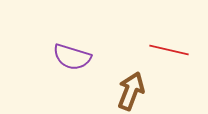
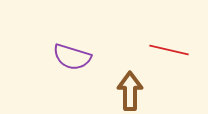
brown arrow: moved 1 px left; rotated 21 degrees counterclockwise
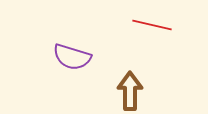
red line: moved 17 px left, 25 px up
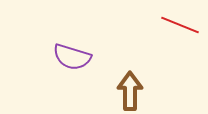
red line: moved 28 px right; rotated 9 degrees clockwise
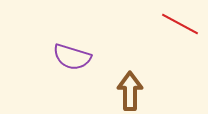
red line: moved 1 px up; rotated 6 degrees clockwise
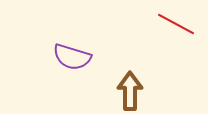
red line: moved 4 px left
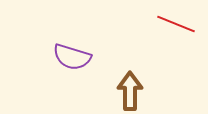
red line: rotated 6 degrees counterclockwise
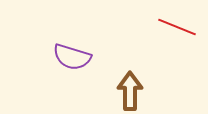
red line: moved 1 px right, 3 px down
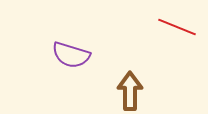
purple semicircle: moved 1 px left, 2 px up
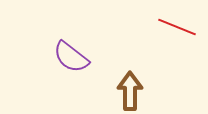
purple semicircle: moved 2 px down; rotated 21 degrees clockwise
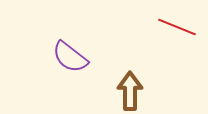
purple semicircle: moved 1 px left
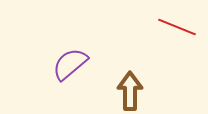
purple semicircle: moved 7 px down; rotated 102 degrees clockwise
